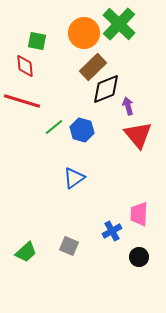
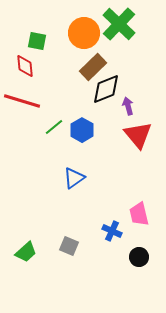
blue hexagon: rotated 15 degrees clockwise
pink trapezoid: rotated 15 degrees counterclockwise
blue cross: rotated 36 degrees counterclockwise
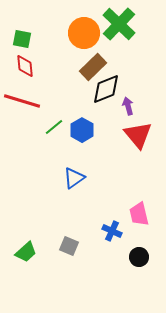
green square: moved 15 px left, 2 px up
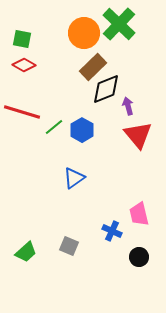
red diamond: moved 1 px left, 1 px up; rotated 55 degrees counterclockwise
red line: moved 11 px down
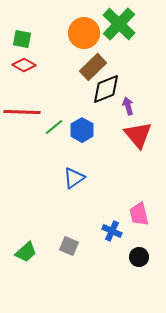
red line: rotated 15 degrees counterclockwise
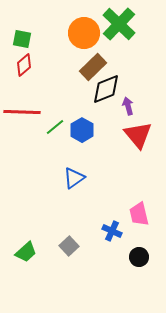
red diamond: rotated 70 degrees counterclockwise
green line: moved 1 px right
gray square: rotated 24 degrees clockwise
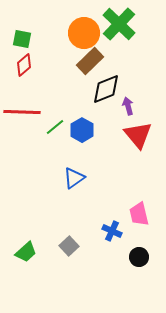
brown rectangle: moved 3 px left, 6 px up
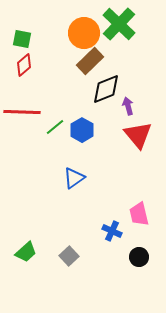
gray square: moved 10 px down
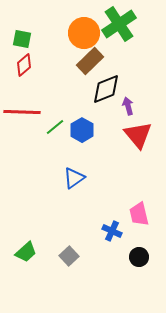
green cross: rotated 12 degrees clockwise
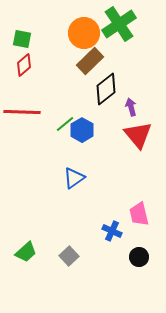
black diamond: rotated 16 degrees counterclockwise
purple arrow: moved 3 px right, 1 px down
green line: moved 10 px right, 3 px up
